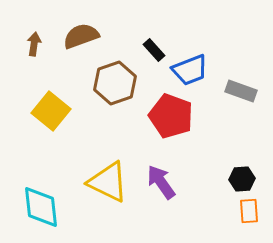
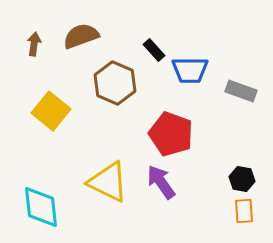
blue trapezoid: rotated 21 degrees clockwise
brown hexagon: rotated 18 degrees counterclockwise
red pentagon: moved 18 px down
black hexagon: rotated 15 degrees clockwise
orange rectangle: moved 5 px left
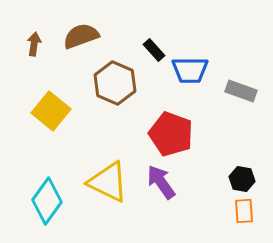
cyan diamond: moved 6 px right, 6 px up; rotated 42 degrees clockwise
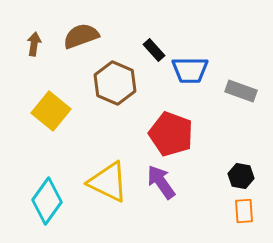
black hexagon: moved 1 px left, 3 px up
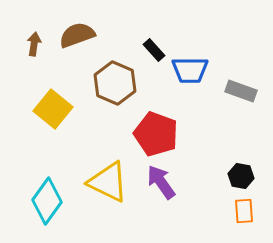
brown semicircle: moved 4 px left, 1 px up
yellow square: moved 2 px right, 2 px up
red pentagon: moved 15 px left
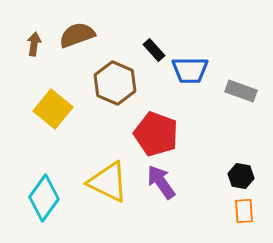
cyan diamond: moved 3 px left, 3 px up
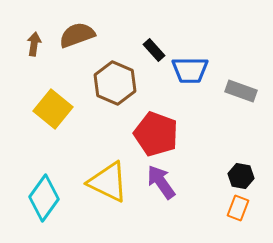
orange rectangle: moved 6 px left, 3 px up; rotated 25 degrees clockwise
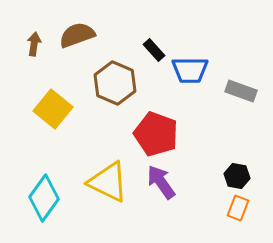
black hexagon: moved 4 px left
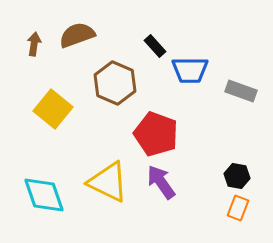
black rectangle: moved 1 px right, 4 px up
cyan diamond: moved 3 px up; rotated 54 degrees counterclockwise
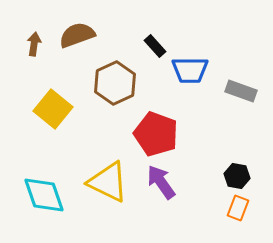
brown hexagon: rotated 12 degrees clockwise
